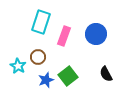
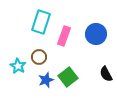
brown circle: moved 1 px right
green square: moved 1 px down
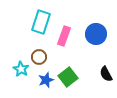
cyan star: moved 3 px right, 3 px down
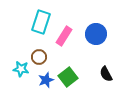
pink rectangle: rotated 12 degrees clockwise
cyan star: rotated 21 degrees counterclockwise
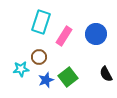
cyan star: rotated 14 degrees counterclockwise
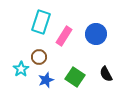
cyan star: rotated 28 degrees counterclockwise
green square: moved 7 px right; rotated 18 degrees counterclockwise
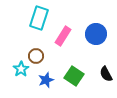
cyan rectangle: moved 2 px left, 4 px up
pink rectangle: moved 1 px left
brown circle: moved 3 px left, 1 px up
green square: moved 1 px left, 1 px up
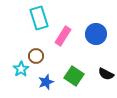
cyan rectangle: rotated 35 degrees counterclockwise
black semicircle: rotated 35 degrees counterclockwise
blue star: moved 2 px down
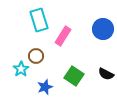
cyan rectangle: moved 2 px down
blue circle: moved 7 px right, 5 px up
blue star: moved 1 px left, 5 px down
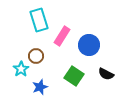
blue circle: moved 14 px left, 16 px down
pink rectangle: moved 1 px left
blue star: moved 5 px left
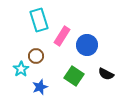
blue circle: moved 2 px left
